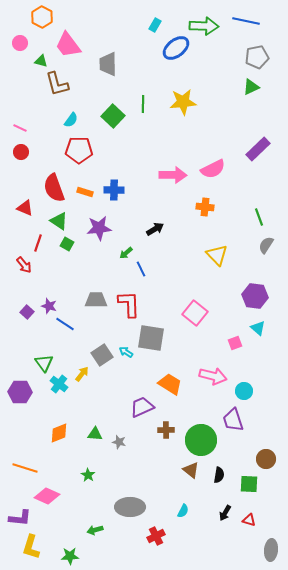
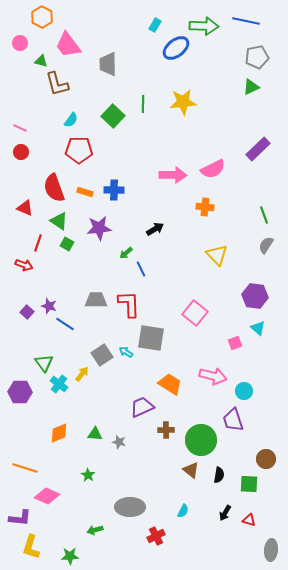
green line at (259, 217): moved 5 px right, 2 px up
red arrow at (24, 265): rotated 30 degrees counterclockwise
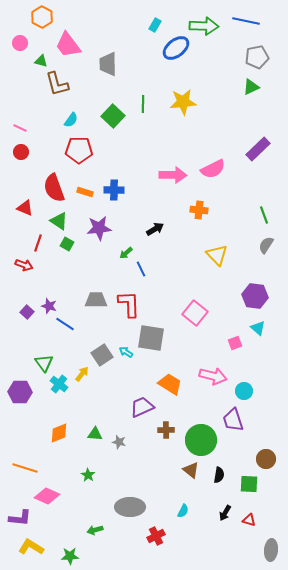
orange cross at (205, 207): moved 6 px left, 3 px down
yellow L-shape at (31, 547): rotated 105 degrees clockwise
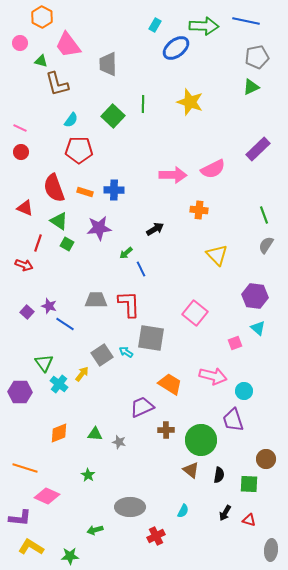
yellow star at (183, 102): moved 7 px right; rotated 24 degrees clockwise
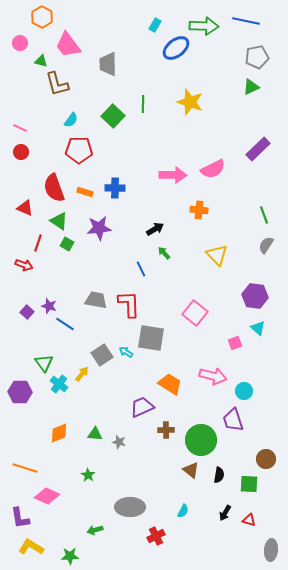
blue cross at (114, 190): moved 1 px right, 2 px up
green arrow at (126, 253): moved 38 px right; rotated 88 degrees clockwise
gray trapezoid at (96, 300): rotated 10 degrees clockwise
purple L-shape at (20, 518): rotated 75 degrees clockwise
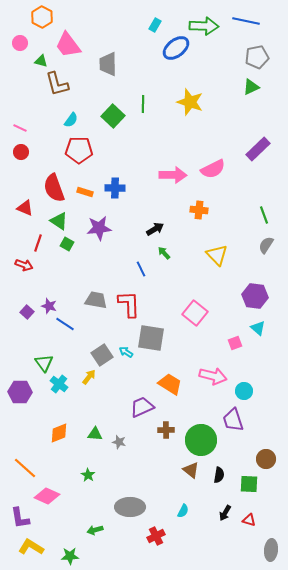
yellow arrow at (82, 374): moved 7 px right, 3 px down
orange line at (25, 468): rotated 25 degrees clockwise
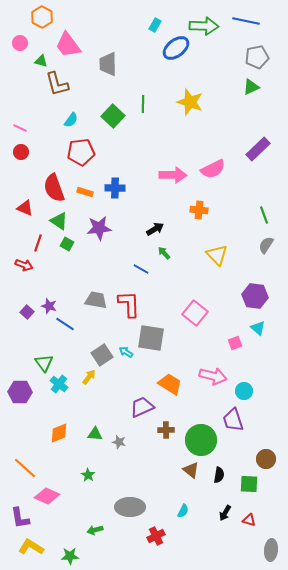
red pentagon at (79, 150): moved 2 px right, 2 px down; rotated 8 degrees counterclockwise
blue line at (141, 269): rotated 35 degrees counterclockwise
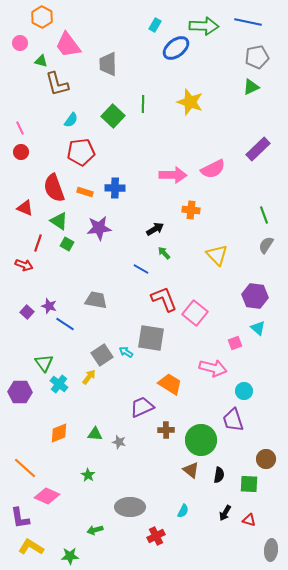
blue line at (246, 21): moved 2 px right, 1 px down
pink line at (20, 128): rotated 40 degrees clockwise
orange cross at (199, 210): moved 8 px left
red L-shape at (129, 304): moved 35 px right, 5 px up; rotated 20 degrees counterclockwise
pink arrow at (213, 376): moved 8 px up
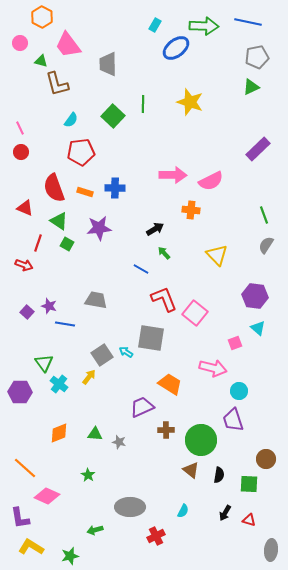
pink semicircle at (213, 169): moved 2 px left, 12 px down
blue line at (65, 324): rotated 24 degrees counterclockwise
cyan circle at (244, 391): moved 5 px left
green star at (70, 556): rotated 12 degrees counterclockwise
